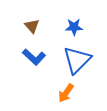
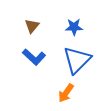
brown triangle: rotated 21 degrees clockwise
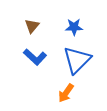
blue L-shape: moved 1 px right
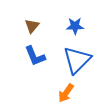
blue star: moved 1 px right, 1 px up
blue L-shape: moved 1 px up; rotated 25 degrees clockwise
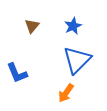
blue star: moved 2 px left; rotated 24 degrees counterclockwise
blue L-shape: moved 18 px left, 17 px down
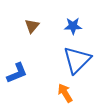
blue star: rotated 24 degrees clockwise
blue L-shape: rotated 90 degrees counterclockwise
orange arrow: moved 1 px left; rotated 114 degrees clockwise
